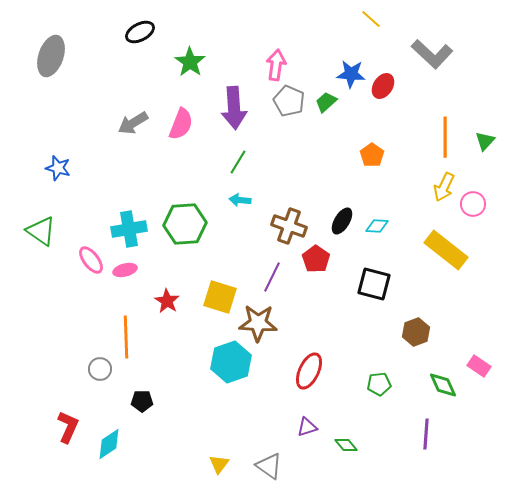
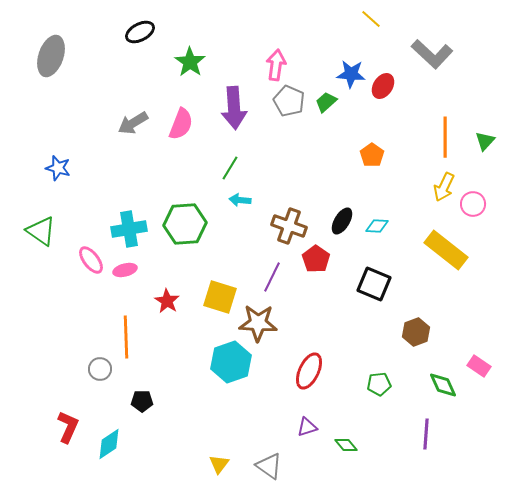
green line at (238, 162): moved 8 px left, 6 px down
black square at (374, 284): rotated 8 degrees clockwise
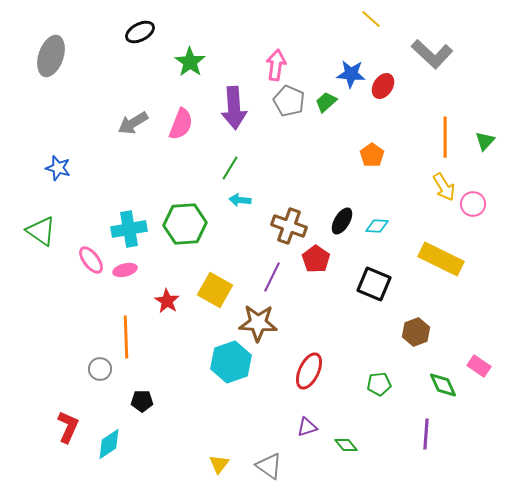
yellow arrow at (444, 187): rotated 56 degrees counterclockwise
yellow rectangle at (446, 250): moved 5 px left, 9 px down; rotated 12 degrees counterclockwise
yellow square at (220, 297): moved 5 px left, 7 px up; rotated 12 degrees clockwise
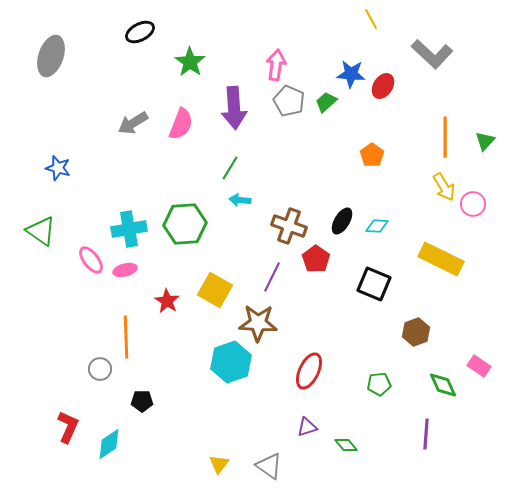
yellow line at (371, 19): rotated 20 degrees clockwise
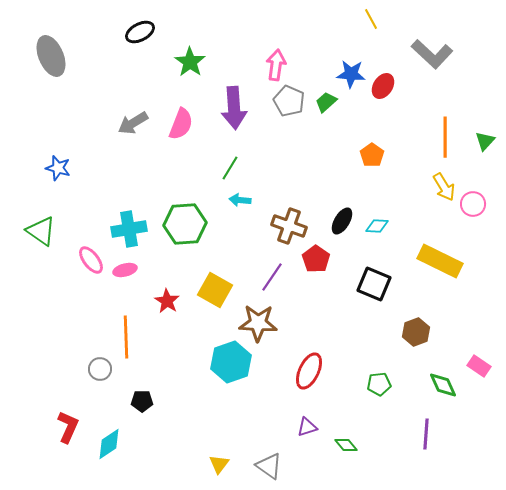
gray ellipse at (51, 56): rotated 42 degrees counterclockwise
yellow rectangle at (441, 259): moved 1 px left, 2 px down
purple line at (272, 277): rotated 8 degrees clockwise
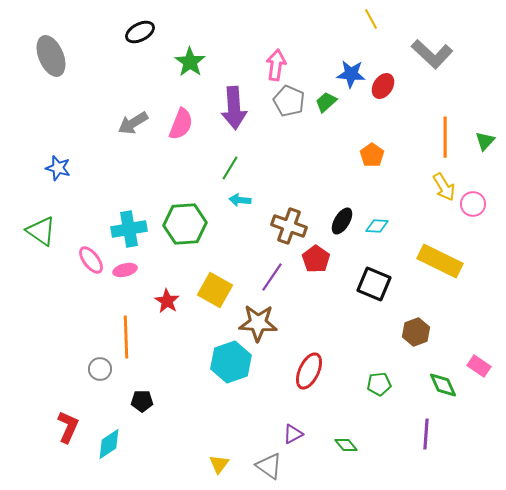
purple triangle at (307, 427): moved 14 px left, 7 px down; rotated 10 degrees counterclockwise
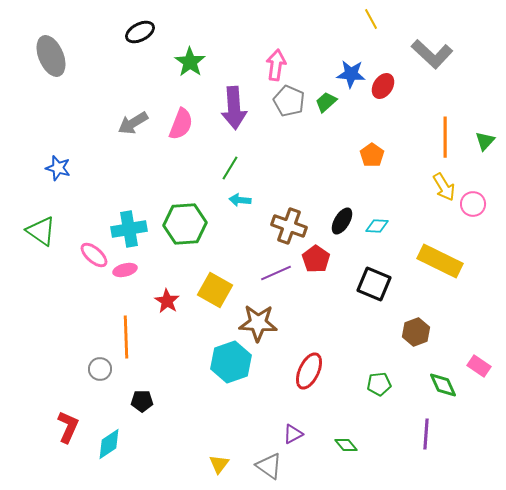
pink ellipse at (91, 260): moved 3 px right, 5 px up; rotated 12 degrees counterclockwise
purple line at (272, 277): moved 4 px right, 4 px up; rotated 32 degrees clockwise
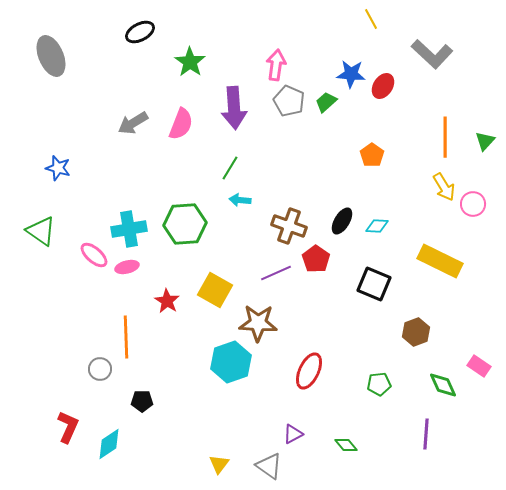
pink ellipse at (125, 270): moved 2 px right, 3 px up
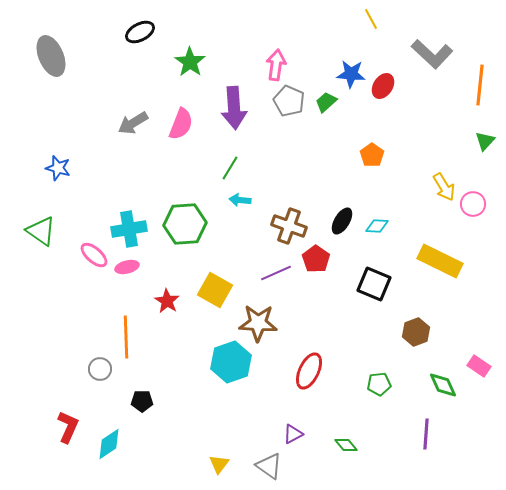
orange line at (445, 137): moved 35 px right, 52 px up; rotated 6 degrees clockwise
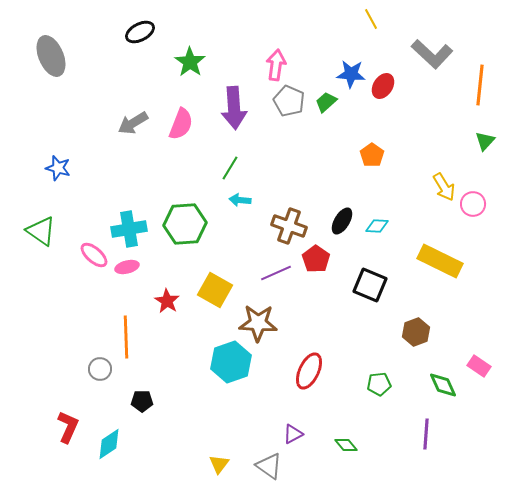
black square at (374, 284): moved 4 px left, 1 px down
